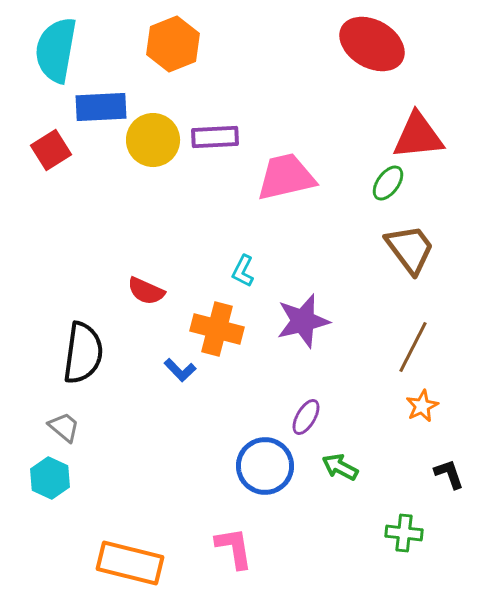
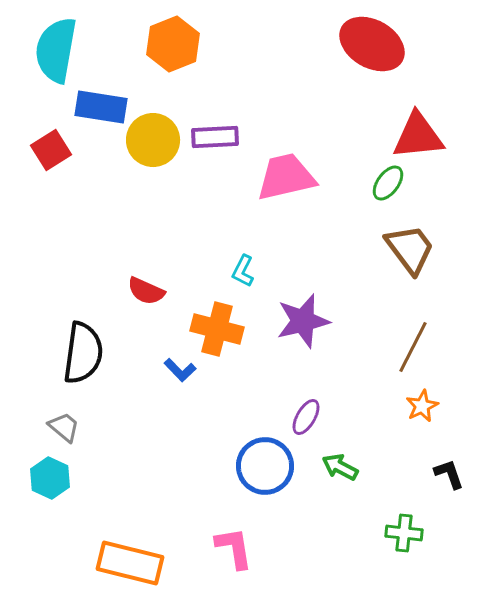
blue rectangle: rotated 12 degrees clockwise
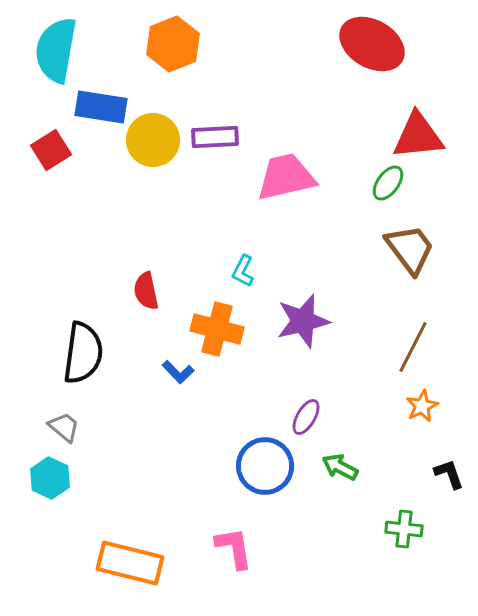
red semicircle: rotated 54 degrees clockwise
blue L-shape: moved 2 px left, 2 px down
green cross: moved 4 px up
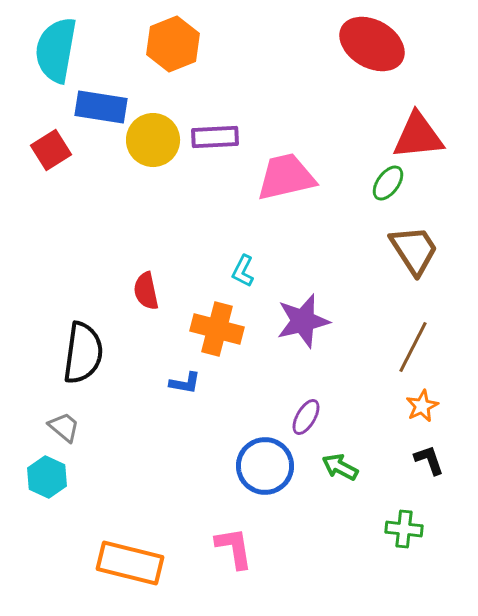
brown trapezoid: moved 4 px right, 1 px down; rotated 4 degrees clockwise
blue L-shape: moved 7 px right, 11 px down; rotated 36 degrees counterclockwise
black L-shape: moved 20 px left, 14 px up
cyan hexagon: moved 3 px left, 1 px up
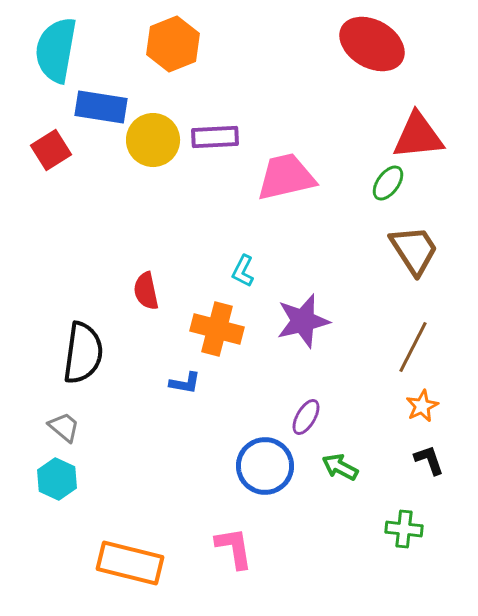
cyan hexagon: moved 10 px right, 2 px down
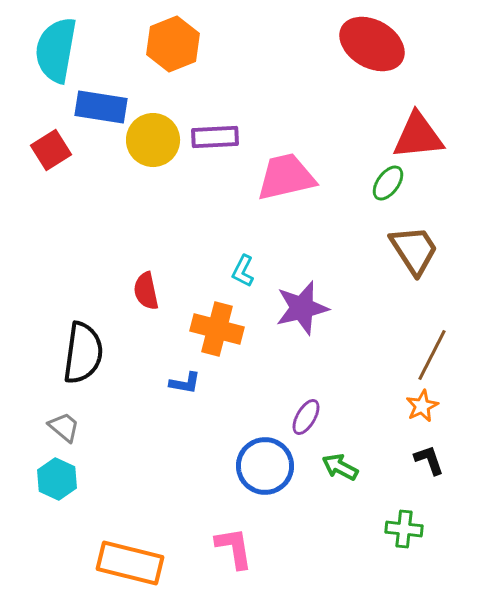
purple star: moved 1 px left, 13 px up
brown line: moved 19 px right, 8 px down
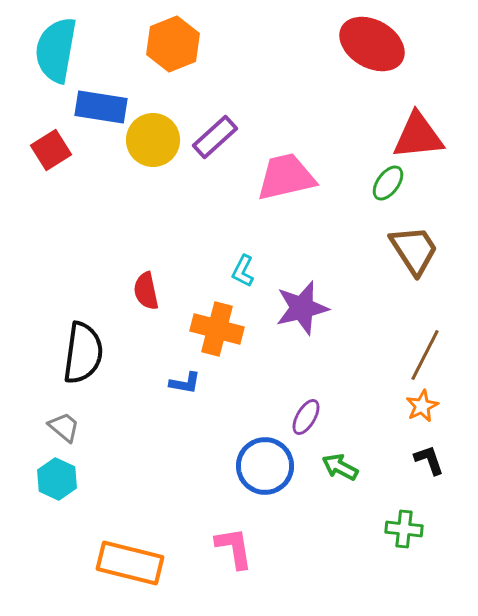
purple rectangle: rotated 39 degrees counterclockwise
brown line: moved 7 px left
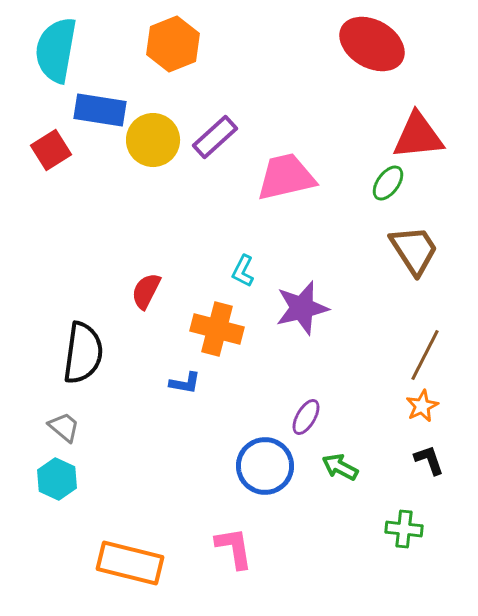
blue rectangle: moved 1 px left, 3 px down
red semicircle: rotated 39 degrees clockwise
